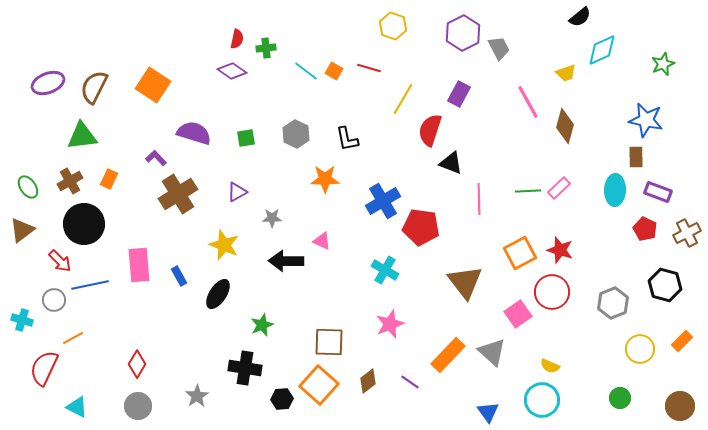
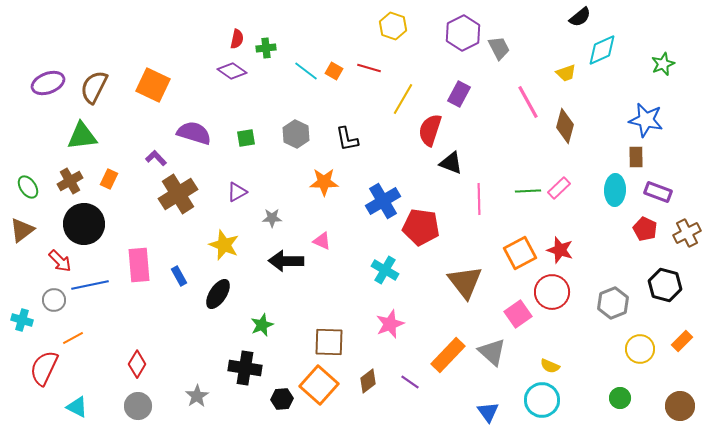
orange square at (153, 85): rotated 8 degrees counterclockwise
orange star at (325, 179): moved 1 px left, 3 px down
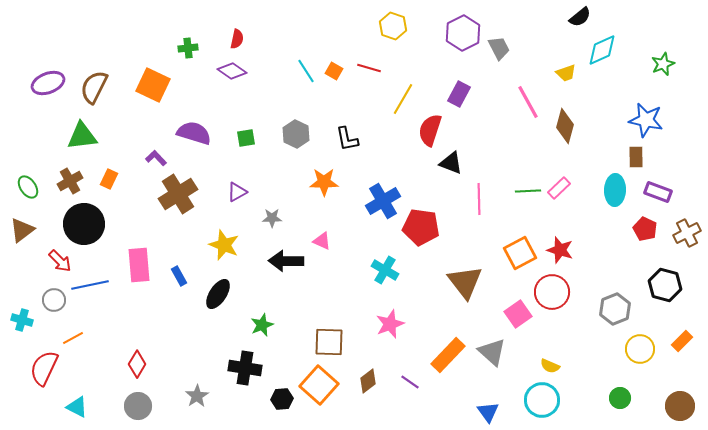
green cross at (266, 48): moved 78 px left
cyan line at (306, 71): rotated 20 degrees clockwise
gray hexagon at (613, 303): moved 2 px right, 6 px down
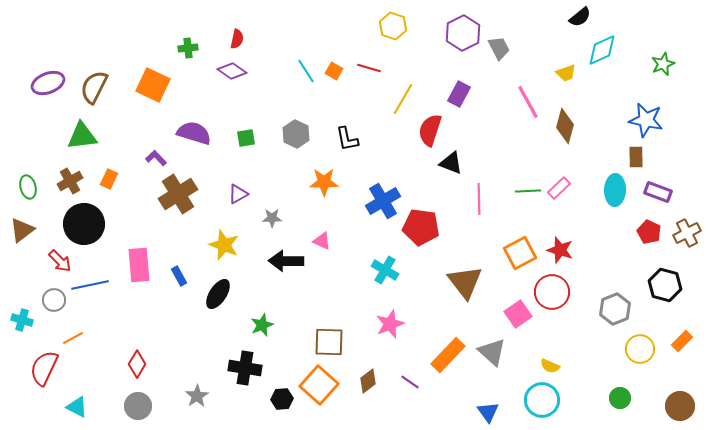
green ellipse at (28, 187): rotated 20 degrees clockwise
purple triangle at (237, 192): moved 1 px right, 2 px down
red pentagon at (645, 229): moved 4 px right, 3 px down
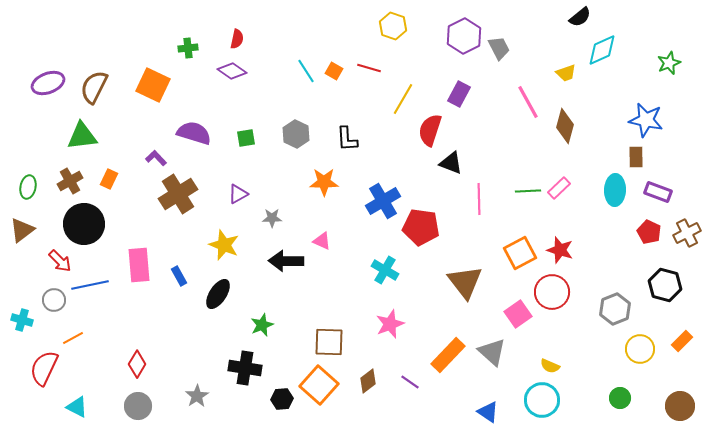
purple hexagon at (463, 33): moved 1 px right, 3 px down
green star at (663, 64): moved 6 px right, 1 px up
black L-shape at (347, 139): rotated 8 degrees clockwise
green ellipse at (28, 187): rotated 25 degrees clockwise
blue triangle at (488, 412): rotated 20 degrees counterclockwise
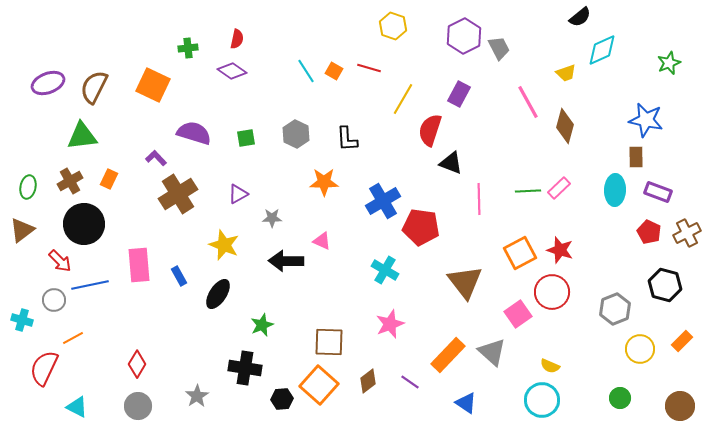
blue triangle at (488, 412): moved 22 px left, 9 px up
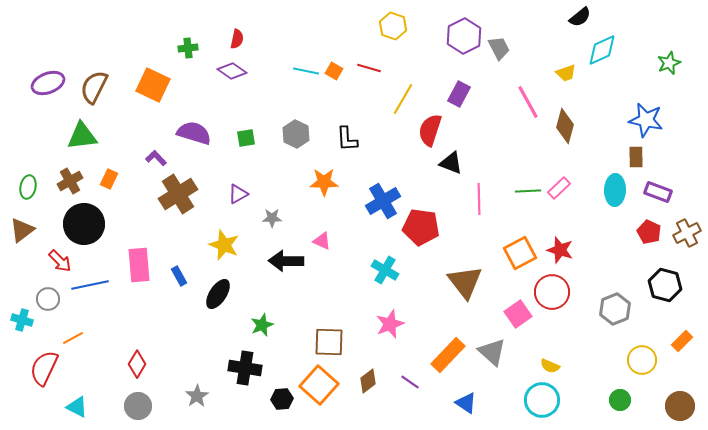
cyan line at (306, 71): rotated 45 degrees counterclockwise
gray circle at (54, 300): moved 6 px left, 1 px up
yellow circle at (640, 349): moved 2 px right, 11 px down
green circle at (620, 398): moved 2 px down
